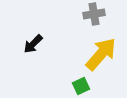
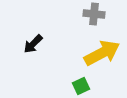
gray cross: rotated 15 degrees clockwise
yellow arrow: moved 1 px right, 1 px up; rotated 21 degrees clockwise
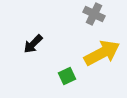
gray cross: rotated 20 degrees clockwise
green square: moved 14 px left, 10 px up
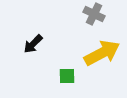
green square: rotated 24 degrees clockwise
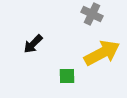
gray cross: moved 2 px left
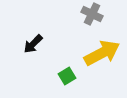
green square: rotated 30 degrees counterclockwise
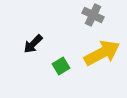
gray cross: moved 1 px right, 1 px down
green square: moved 6 px left, 10 px up
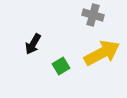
gray cross: rotated 10 degrees counterclockwise
black arrow: rotated 15 degrees counterclockwise
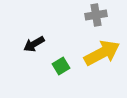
gray cross: moved 3 px right; rotated 25 degrees counterclockwise
black arrow: moved 1 px right; rotated 30 degrees clockwise
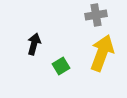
black arrow: rotated 135 degrees clockwise
yellow arrow: rotated 42 degrees counterclockwise
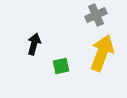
gray cross: rotated 15 degrees counterclockwise
green square: rotated 18 degrees clockwise
